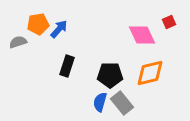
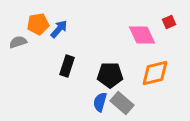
orange diamond: moved 5 px right
gray rectangle: rotated 10 degrees counterclockwise
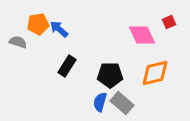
blue arrow: rotated 90 degrees counterclockwise
gray semicircle: rotated 36 degrees clockwise
black rectangle: rotated 15 degrees clockwise
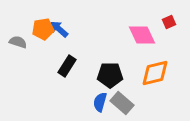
orange pentagon: moved 5 px right, 5 px down
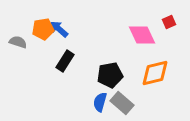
black rectangle: moved 2 px left, 5 px up
black pentagon: rotated 10 degrees counterclockwise
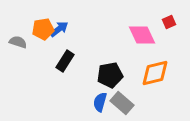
blue arrow: rotated 102 degrees clockwise
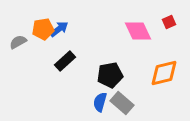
pink diamond: moved 4 px left, 4 px up
gray semicircle: rotated 48 degrees counterclockwise
black rectangle: rotated 15 degrees clockwise
orange diamond: moved 9 px right
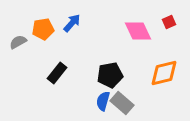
blue arrow: moved 13 px right, 6 px up; rotated 12 degrees counterclockwise
black rectangle: moved 8 px left, 12 px down; rotated 10 degrees counterclockwise
blue semicircle: moved 3 px right, 1 px up
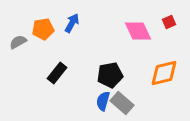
blue arrow: rotated 12 degrees counterclockwise
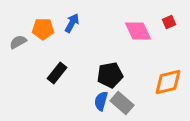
orange pentagon: rotated 10 degrees clockwise
orange diamond: moved 4 px right, 9 px down
blue semicircle: moved 2 px left
